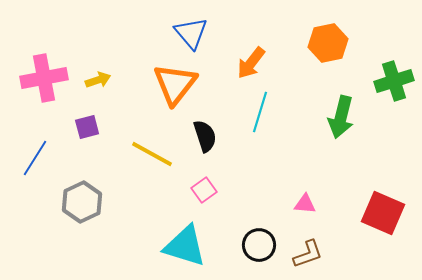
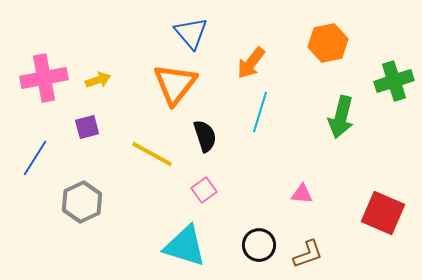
pink triangle: moved 3 px left, 10 px up
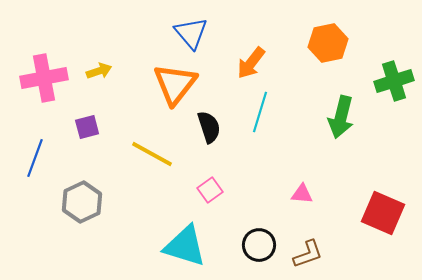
yellow arrow: moved 1 px right, 9 px up
black semicircle: moved 4 px right, 9 px up
blue line: rotated 12 degrees counterclockwise
pink square: moved 6 px right
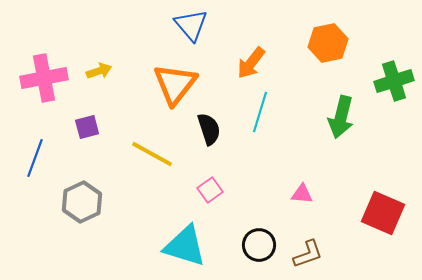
blue triangle: moved 8 px up
black semicircle: moved 2 px down
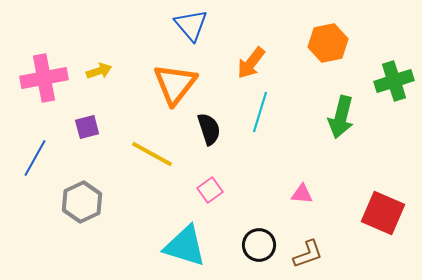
blue line: rotated 9 degrees clockwise
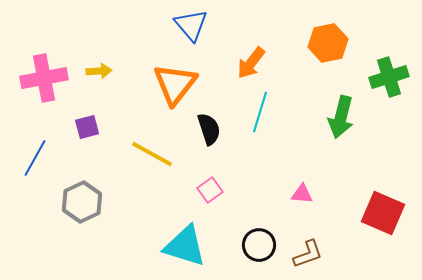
yellow arrow: rotated 15 degrees clockwise
green cross: moved 5 px left, 4 px up
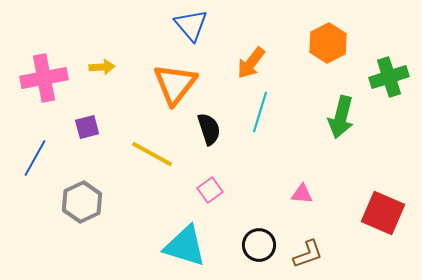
orange hexagon: rotated 15 degrees counterclockwise
yellow arrow: moved 3 px right, 4 px up
